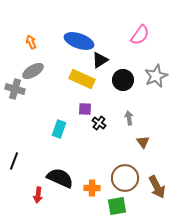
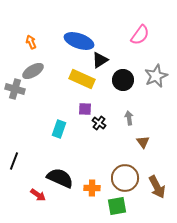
red arrow: rotated 63 degrees counterclockwise
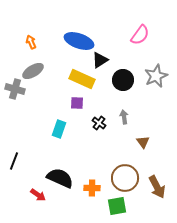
purple square: moved 8 px left, 6 px up
gray arrow: moved 5 px left, 1 px up
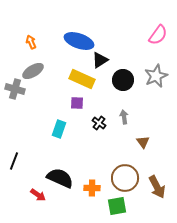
pink semicircle: moved 18 px right
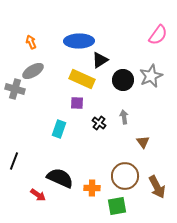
blue ellipse: rotated 20 degrees counterclockwise
gray star: moved 5 px left
brown circle: moved 2 px up
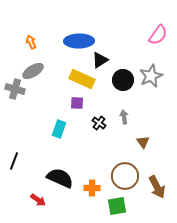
red arrow: moved 5 px down
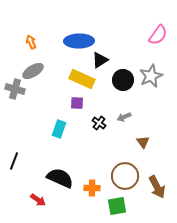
gray arrow: rotated 104 degrees counterclockwise
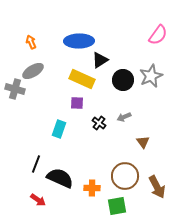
black line: moved 22 px right, 3 px down
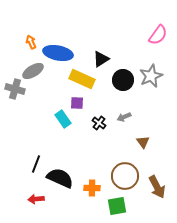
blue ellipse: moved 21 px left, 12 px down; rotated 12 degrees clockwise
black triangle: moved 1 px right, 1 px up
cyan rectangle: moved 4 px right, 10 px up; rotated 54 degrees counterclockwise
red arrow: moved 2 px left, 1 px up; rotated 140 degrees clockwise
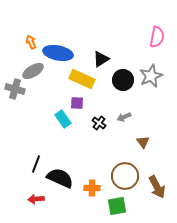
pink semicircle: moved 1 px left, 2 px down; rotated 25 degrees counterclockwise
